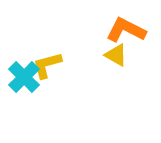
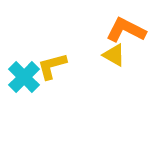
yellow triangle: moved 2 px left
yellow L-shape: moved 5 px right, 1 px down
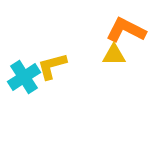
yellow triangle: rotated 30 degrees counterclockwise
cyan cross: rotated 12 degrees clockwise
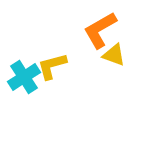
orange L-shape: moved 26 px left; rotated 57 degrees counterclockwise
yellow triangle: rotated 20 degrees clockwise
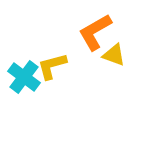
orange L-shape: moved 5 px left, 2 px down
cyan cross: rotated 20 degrees counterclockwise
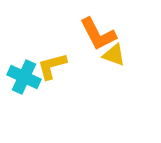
orange L-shape: moved 3 px right, 2 px down; rotated 87 degrees counterclockwise
cyan cross: rotated 12 degrees counterclockwise
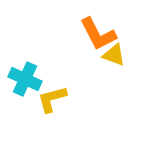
yellow L-shape: moved 33 px down
cyan cross: moved 1 px right, 2 px down
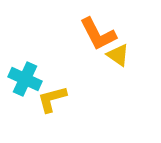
yellow triangle: moved 4 px right; rotated 15 degrees clockwise
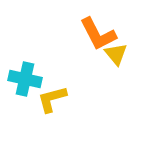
yellow triangle: moved 2 px left, 1 px up; rotated 15 degrees clockwise
cyan cross: rotated 12 degrees counterclockwise
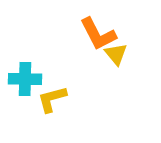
cyan cross: rotated 12 degrees counterclockwise
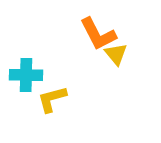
cyan cross: moved 1 px right, 4 px up
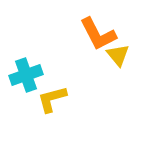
yellow triangle: moved 2 px right, 1 px down
cyan cross: rotated 20 degrees counterclockwise
